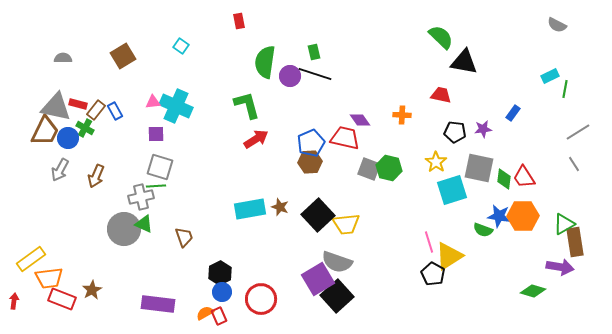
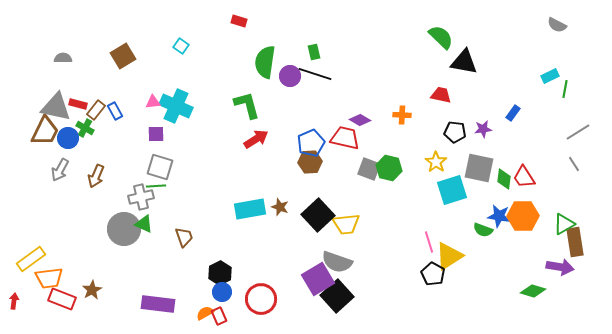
red rectangle at (239, 21): rotated 63 degrees counterclockwise
purple diamond at (360, 120): rotated 25 degrees counterclockwise
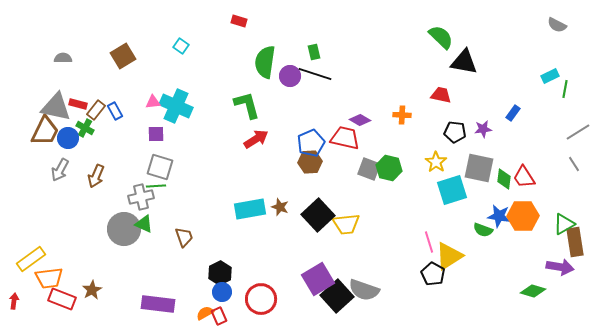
gray semicircle at (337, 262): moved 27 px right, 28 px down
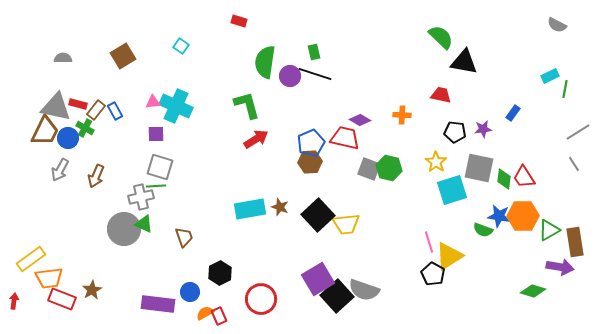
green triangle at (564, 224): moved 15 px left, 6 px down
blue circle at (222, 292): moved 32 px left
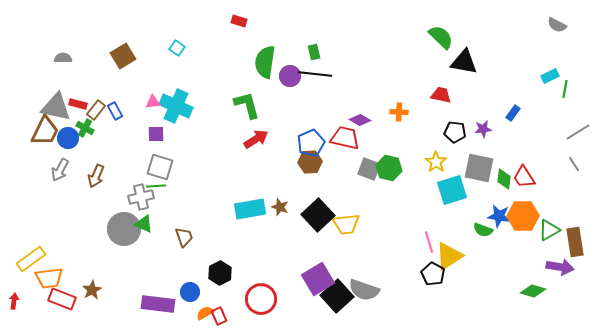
cyan square at (181, 46): moved 4 px left, 2 px down
black line at (315, 74): rotated 12 degrees counterclockwise
orange cross at (402, 115): moved 3 px left, 3 px up
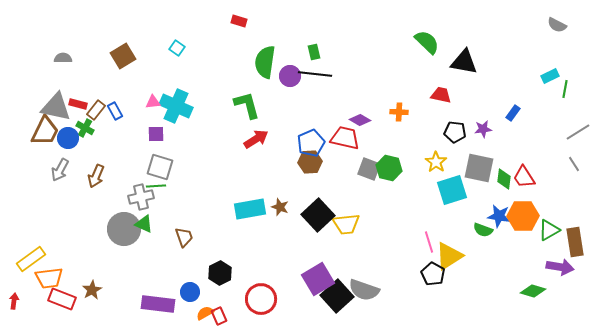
green semicircle at (441, 37): moved 14 px left, 5 px down
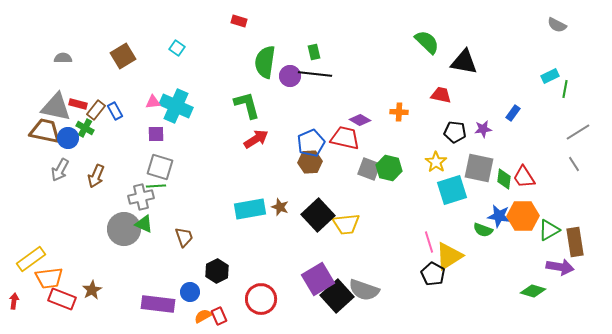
brown trapezoid at (45, 131): rotated 104 degrees counterclockwise
black hexagon at (220, 273): moved 3 px left, 2 px up
orange semicircle at (205, 313): moved 2 px left, 3 px down
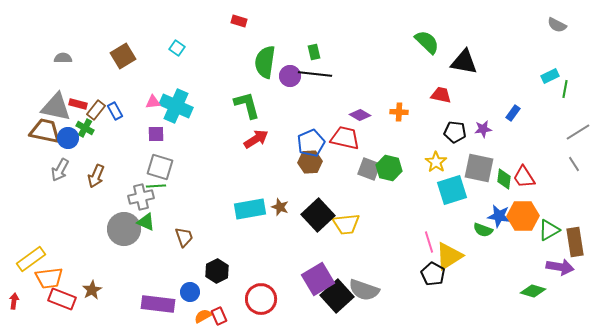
purple diamond at (360, 120): moved 5 px up
green triangle at (144, 224): moved 2 px right, 2 px up
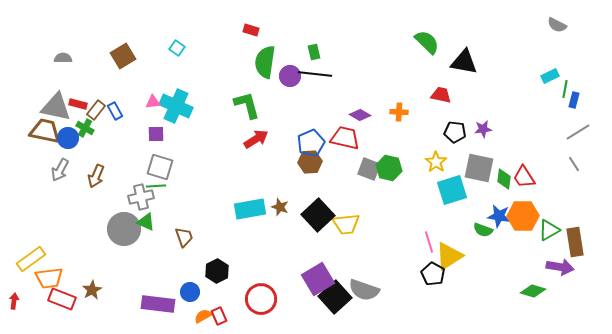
red rectangle at (239, 21): moved 12 px right, 9 px down
blue rectangle at (513, 113): moved 61 px right, 13 px up; rotated 21 degrees counterclockwise
black square at (337, 296): moved 2 px left, 1 px down
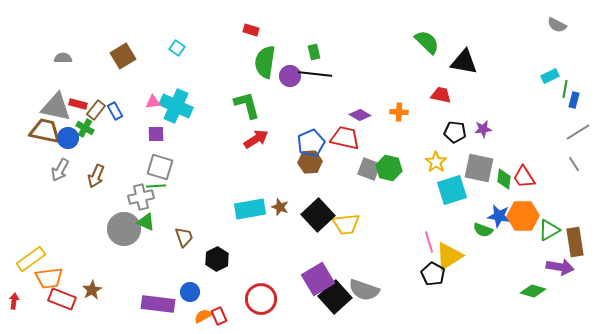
black hexagon at (217, 271): moved 12 px up
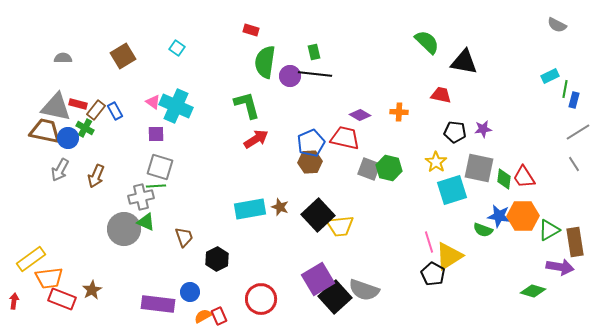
pink triangle at (153, 102): rotated 42 degrees clockwise
yellow trapezoid at (346, 224): moved 6 px left, 2 px down
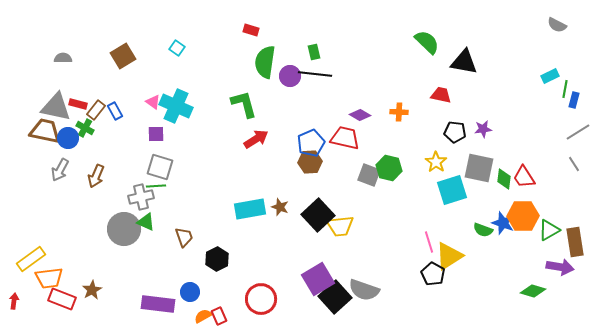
green L-shape at (247, 105): moved 3 px left, 1 px up
gray square at (369, 169): moved 6 px down
blue star at (499, 216): moved 4 px right, 7 px down; rotated 10 degrees clockwise
